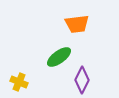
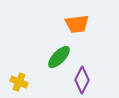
green ellipse: rotated 10 degrees counterclockwise
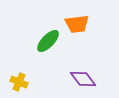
green ellipse: moved 11 px left, 16 px up
purple diamond: moved 1 px right, 1 px up; rotated 64 degrees counterclockwise
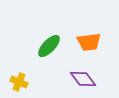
orange trapezoid: moved 12 px right, 18 px down
green ellipse: moved 1 px right, 5 px down
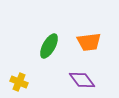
green ellipse: rotated 15 degrees counterclockwise
purple diamond: moved 1 px left, 1 px down
